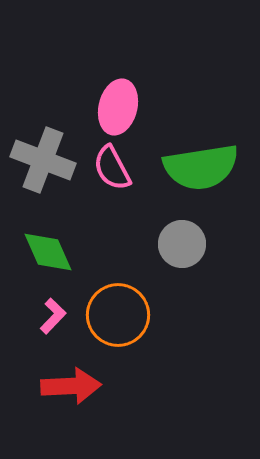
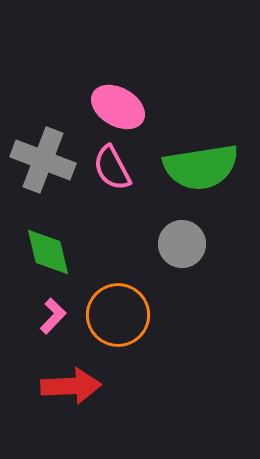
pink ellipse: rotated 74 degrees counterclockwise
green diamond: rotated 10 degrees clockwise
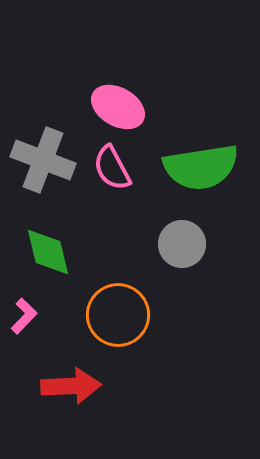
pink L-shape: moved 29 px left
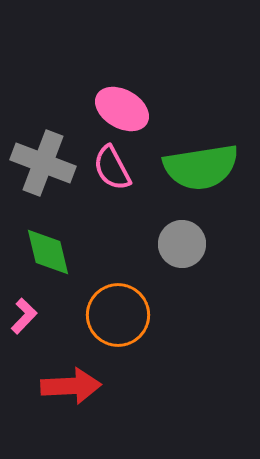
pink ellipse: moved 4 px right, 2 px down
gray cross: moved 3 px down
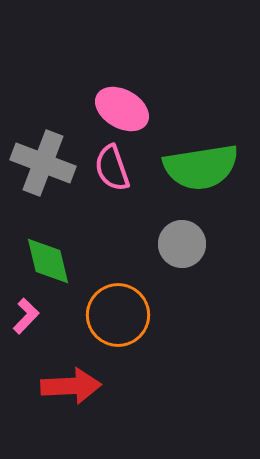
pink semicircle: rotated 9 degrees clockwise
green diamond: moved 9 px down
pink L-shape: moved 2 px right
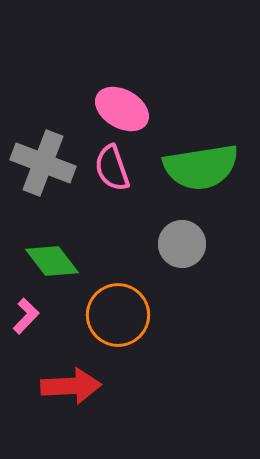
green diamond: moved 4 px right; rotated 24 degrees counterclockwise
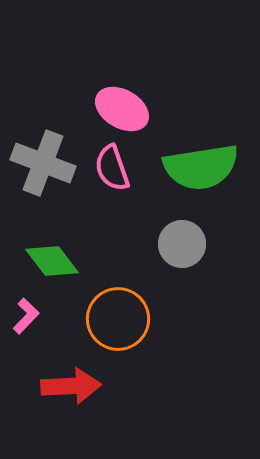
orange circle: moved 4 px down
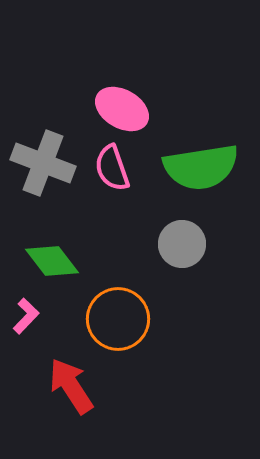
red arrow: rotated 120 degrees counterclockwise
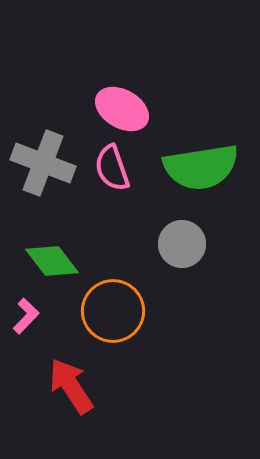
orange circle: moved 5 px left, 8 px up
